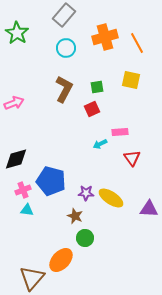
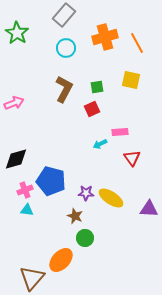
pink cross: moved 2 px right
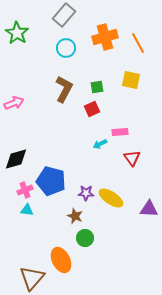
orange line: moved 1 px right
orange ellipse: rotated 70 degrees counterclockwise
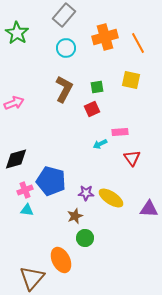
brown star: rotated 28 degrees clockwise
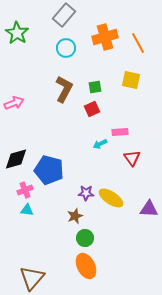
green square: moved 2 px left
blue pentagon: moved 2 px left, 11 px up
orange ellipse: moved 25 px right, 6 px down
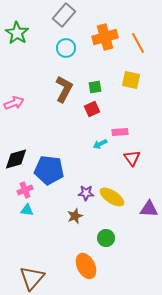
blue pentagon: rotated 8 degrees counterclockwise
yellow ellipse: moved 1 px right, 1 px up
green circle: moved 21 px right
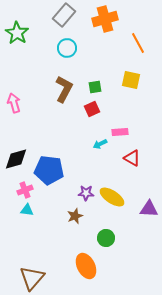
orange cross: moved 18 px up
cyan circle: moved 1 px right
pink arrow: rotated 84 degrees counterclockwise
red triangle: rotated 24 degrees counterclockwise
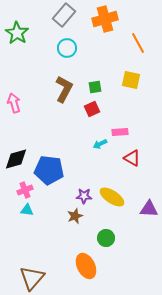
purple star: moved 2 px left, 3 px down
